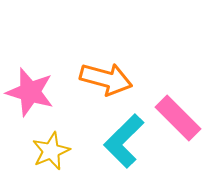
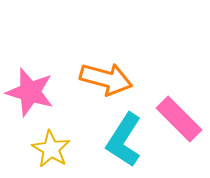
pink rectangle: moved 1 px right, 1 px down
cyan L-shape: moved 1 px up; rotated 12 degrees counterclockwise
yellow star: moved 2 px up; rotated 18 degrees counterclockwise
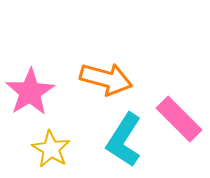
pink star: rotated 24 degrees clockwise
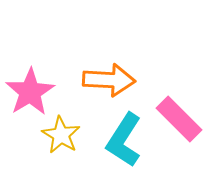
orange arrow: moved 3 px right, 1 px down; rotated 12 degrees counterclockwise
yellow star: moved 10 px right, 14 px up
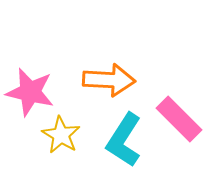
pink star: rotated 27 degrees counterclockwise
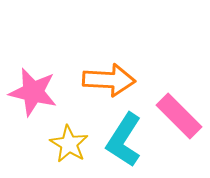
pink star: moved 3 px right
pink rectangle: moved 3 px up
yellow star: moved 8 px right, 9 px down
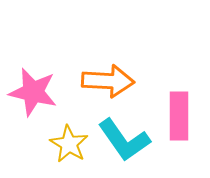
orange arrow: moved 1 px left, 1 px down
pink rectangle: rotated 45 degrees clockwise
cyan L-shape: rotated 68 degrees counterclockwise
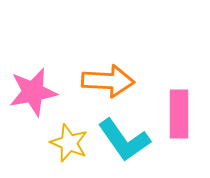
pink star: rotated 24 degrees counterclockwise
pink rectangle: moved 2 px up
yellow star: moved 1 px up; rotated 9 degrees counterclockwise
